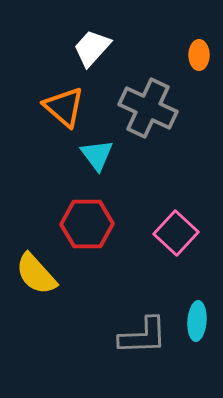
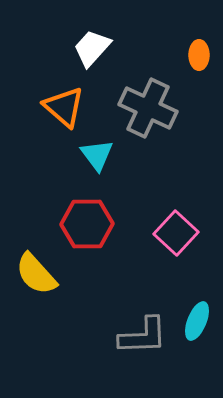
cyan ellipse: rotated 18 degrees clockwise
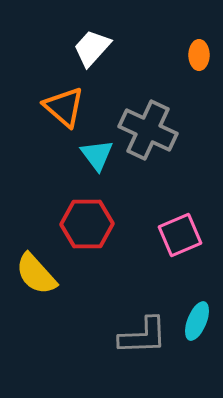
gray cross: moved 22 px down
pink square: moved 4 px right, 2 px down; rotated 24 degrees clockwise
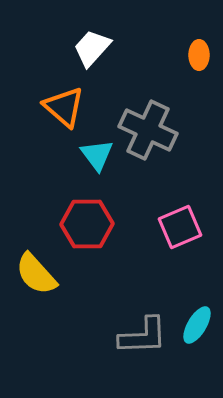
pink square: moved 8 px up
cyan ellipse: moved 4 px down; rotated 9 degrees clockwise
